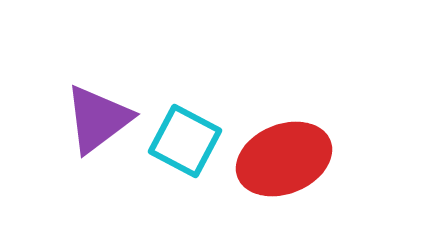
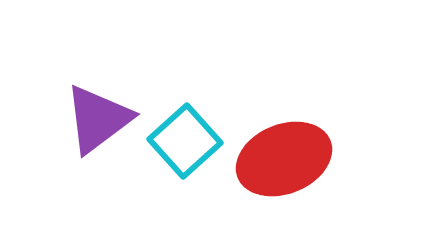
cyan square: rotated 20 degrees clockwise
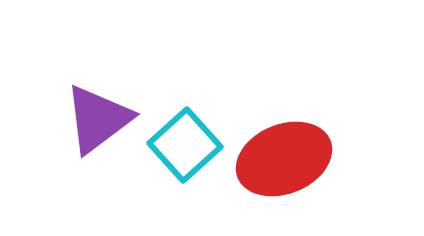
cyan square: moved 4 px down
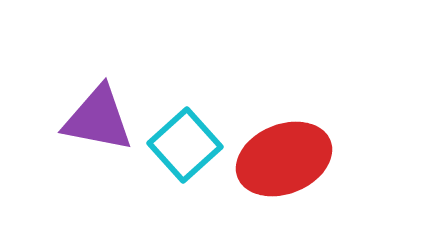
purple triangle: rotated 48 degrees clockwise
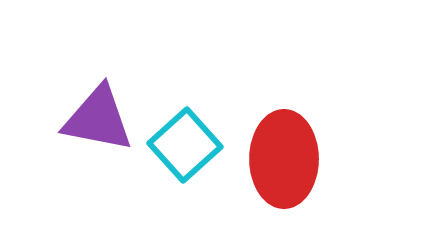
red ellipse: rotated 68 degrees counterclockwise
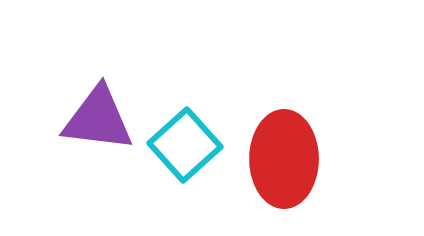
purple triangle: rotated 4 degrees counterclockwise
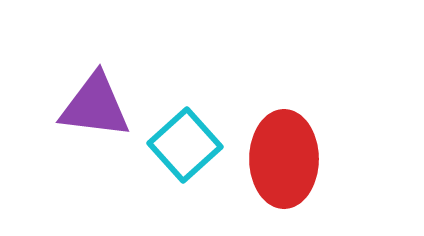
purple triangle: moved 3 px left, 13 px up
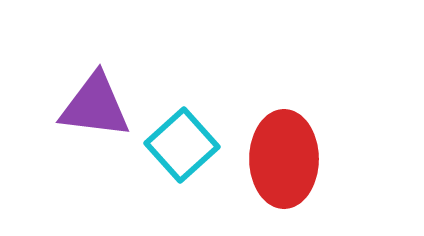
cyan square: moved 3 px left
